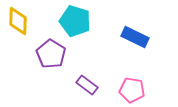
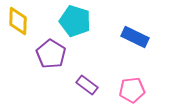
pink pentagon: rotated 15 degrees counterclockwise
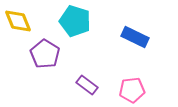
yellow diamond: rotated 24 degrees counterclockwise
purple pentagon: moved 6 px left
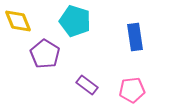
blue rectangle: rotated 56 degrees clockwise
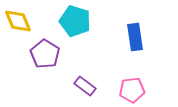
purple rectangle: moved 2 px left, 1 px down
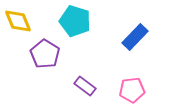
blue rectangle: rotated 52 degrees clockwise
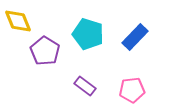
cyan pentagon: moved 13 px right, 13 px down
purple pentagon: moved 3 px up
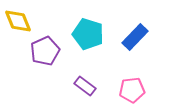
purple pentagon: rotated 16 degrees clockwise
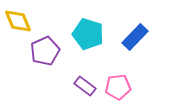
pink pentagon: moved 14 px left, 3 px up
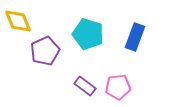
blue rectangle: rotated 24 degrees counterclockwise
